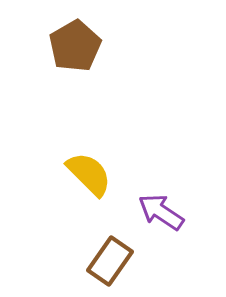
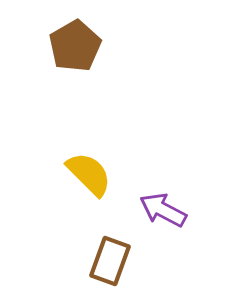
purple arrow: moved 2 px right, 2 px up; rotated 6 degrees counterclockwise
brown rectangle: rotated 15 degrees counterclockwise
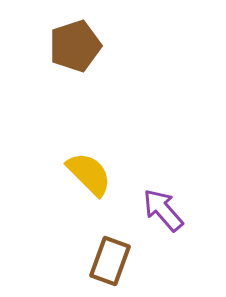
brown pentagon: rotated 12 degrees clockwise
purple arrow: rotated 21 degrees clockwise
